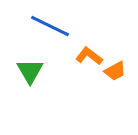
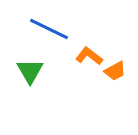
blue line: moved 1 px left, 3 px down
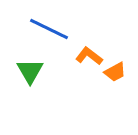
orange trapezoid: moved 1 px down
